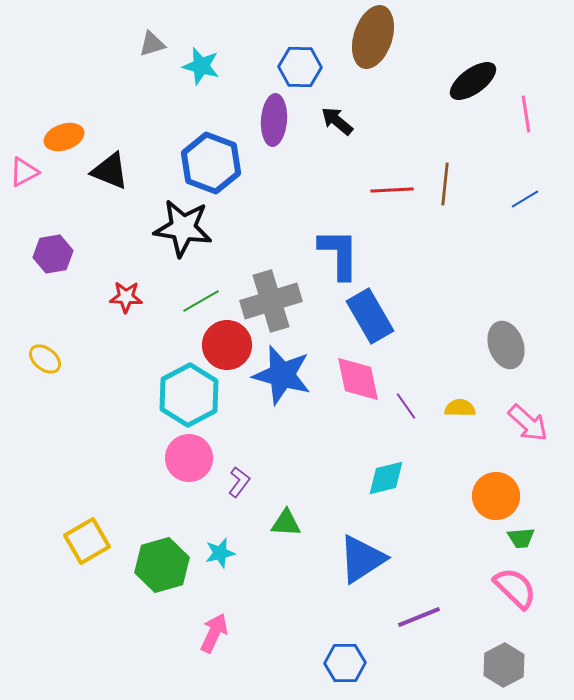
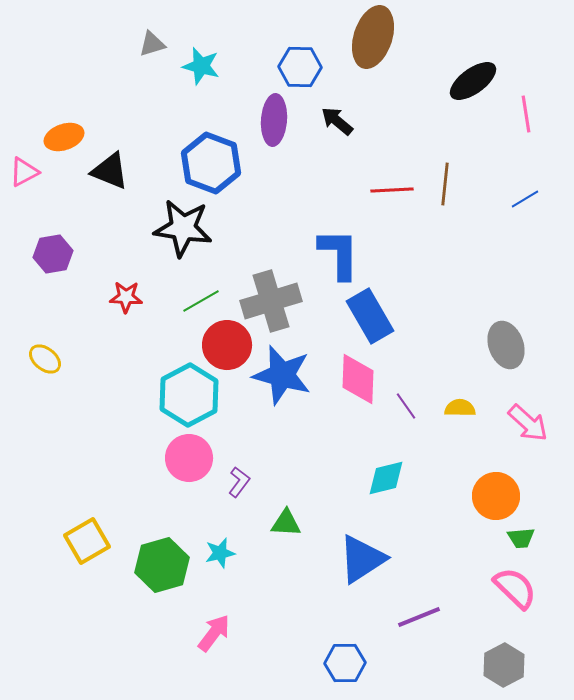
pink diamond at (358, 379): rotated 14 degrees clockwise
pink arrow at (214, 633): rotated 12 degrees clockwise
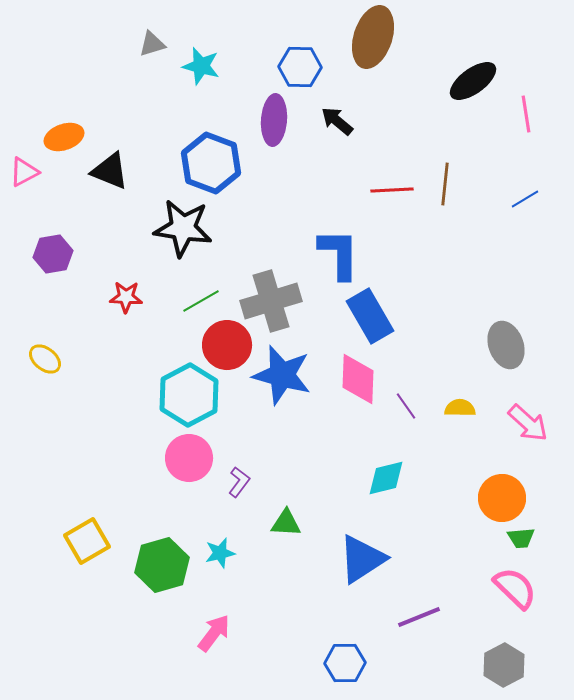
orange circle at (496, 496): moved 6 px right, 2 px down
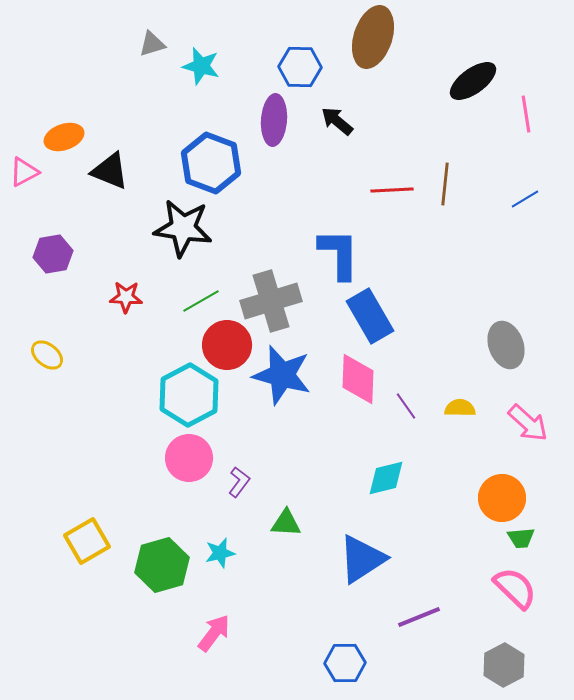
yellow ellipse at (45, 359): moved 2 px right, 4 px up
